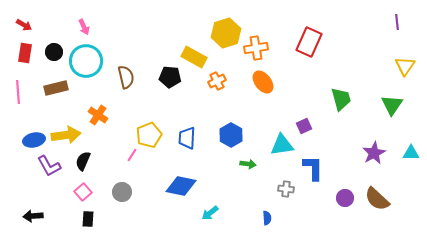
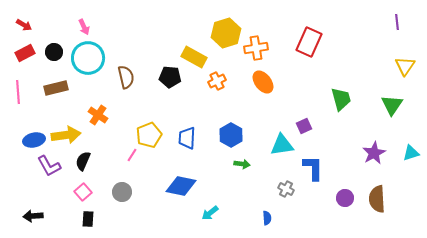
red rectangle at (25, 53): rotated 54 degrees clockwise
cyan circle at (86, 61): moved 2 px right, 3 px up
cyan triangle at (411, 153): rotated 18 degrees counterclockwise
green arrow at (248, 164): moved 6 px left
gray cross at (286, 189): rotated 21 degrees clockwise
brown semicircle at (377, 199): rotated 44 degrees clockwise
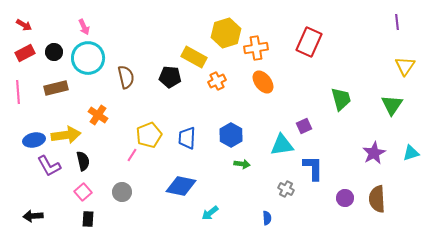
black semicircle at (83, 161): rotated 144 degrees clockwise
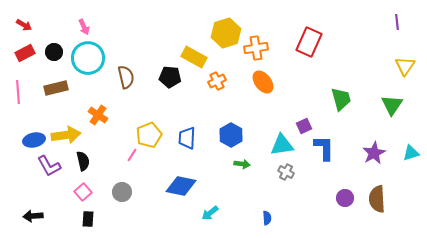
blue L-shape at (313, 168): moved 11 px right, 20 px up
gray cross at (286, 189): moved 17 px up
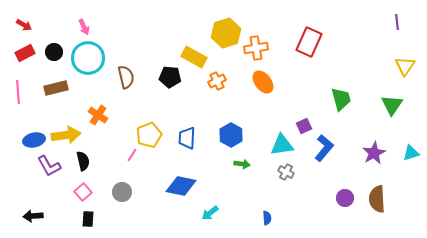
blue L-shape at (324, 148): rotated 40 degrees clockwise
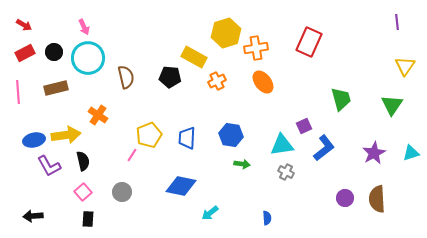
blue hexagon at (231, 135): rotated 20 degrees counterclockwise
blue L-shape at (324, 148): rotated 12 degrees clockwise
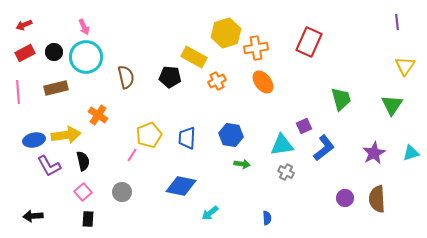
red arrow at (24, 25): rotated 126 degrees clockwise
cyan circle at (88, 58): moved 2 px left, 1 px up
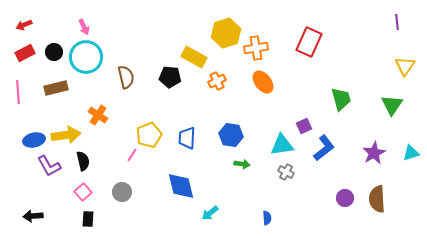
blue diamond at (181, 186): rotated 64 degrees clockwise
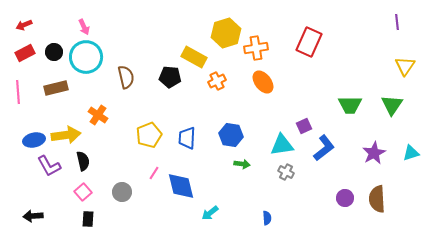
green trapezoid at (341, 99): moved 9 px right, 6 px down; rotated 105 degrees clockwise
pink line at (132, 155): moved 22 px right, 18 px down
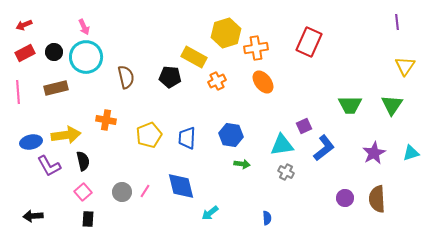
orange cross at (98, 115): moved 8 px right, 5 px down; rotated 24 degrees counterclockwise
blue ellipse at (34, 140): moved 3 px left, 2 px down
pink line at (154, 173): moved 9 px left, 18 px down
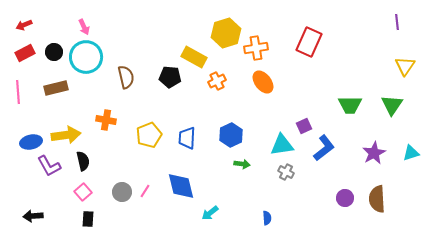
blue hexagon at (231, 135): rotated 25 degrees clockwise
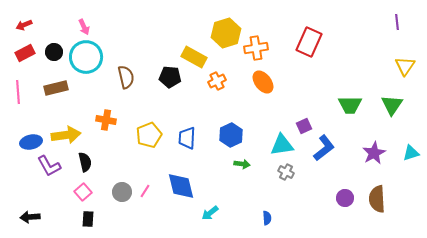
black semicircle at (83, 161): moved 2 px right, 1 px down
black arrow at (33, 216): moved 3 px left, 1 px down
